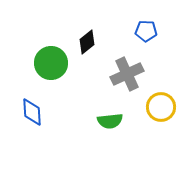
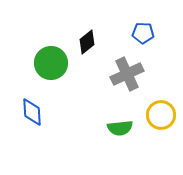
blue pentagon: moved 3 px left, 2 px down
yellow circle: moved 8 px down
green semicircle: moved 10 px right, 7 px down
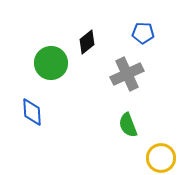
yellow circle: moved 43 px down
green semicircle: moved 8 px right, 3 px up; rotated 75 degrees clockwise
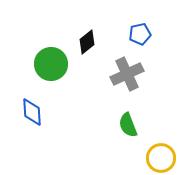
blue pentagon: moved 3 px left, 1 px down; rotated 15 degrees counterclockwise
green circle: moved 1 px down
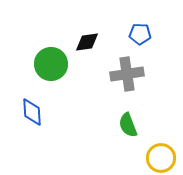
blue pentagon: rotated 15 degrees clockwise
black diamond: rotated 30 degrees clockwise
gray cross: rotated 16 degrees clockwise
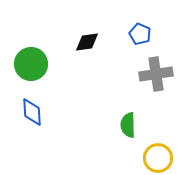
blue pentagon: rotated 20 degrees clockwise
green circle: moved 20 px left
gray cross: moved 29 px right
green semicircle: rotated 20 degrees clockwise
yellow circle: moved 3 px left
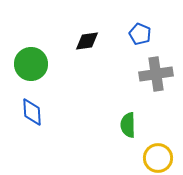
black diamond: moved 1 px up
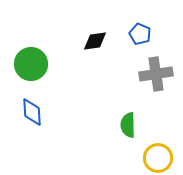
black diamond: moved 8 px right
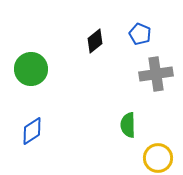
black diamond: rotated 30 degrees counterclockwise
green circle: moved 5 px down
blue diamond: moved 19 px down; rotated 60 degrees clockwise
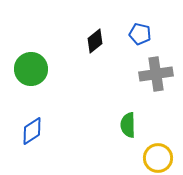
blue pentagon: rotated 10 degrees counterclockwise
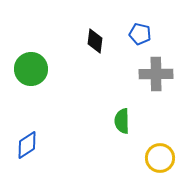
black diamond: rotated 45 degrees counterclockwise
gray cross: rotated 8 degrees clockwise
green semicircle: moved 6 px left, 4 px up
blue diamond: moved 5 px left, 14 px down
yellow circle: moved 2 px right
